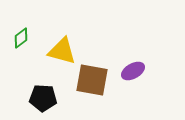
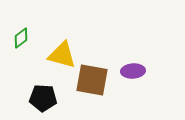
yellow triangle: moved 4 px down
purple ellipse: rotated 25 degrees clockwise
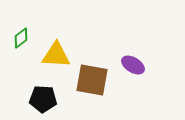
yellow triangle: moved 6 px left; rotated 12 degrees counterclockwise
purple ellipse: moved 6 px up; rotated 35 degrees clockwise
black pentagon: moved 1 px down
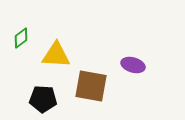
purple ellipse: rotated 15 degrees counterclockwise
brown square: moved 1 px left, 6 px down
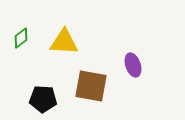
yellow triangle: moved 8 px right, 13 px up
purple ellipse: rotated 55 degrees clockwise
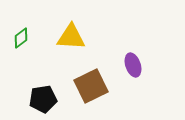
yellow triangle: moved 7 px right, 5 px up
brown square: rotated 36 degrees counterclockwise
black pentagon: rotated 12 degrees counterclockwise
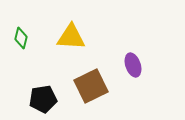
green diamond: rotated 40 degrees counterclockwise
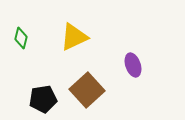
yellow triangle: moved 3 px right; rotated 28 degrees counterclockwise
brown square: moved 4 px left, 4 px down; rotated 16 degrees counterclockwise
